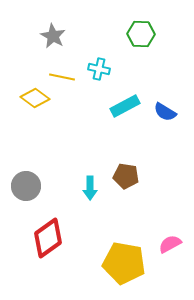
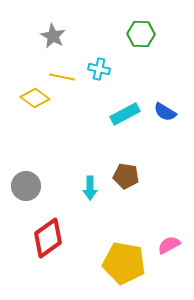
cyan rectangle: moved 8 px down
pink semicircle: moved 1 px left, 1 px down
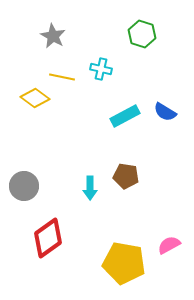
green hexagon: moved 1 px right; rotated 16 degrees clockwise
cyan cross: moved 2 px right
cyan rectangle: moved 2 px down
gray circle: moved 2 px left
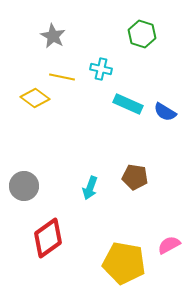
cyan rectangle: moved 3 px right, 12 px up; rotated 52 degrees clockwise
brown pentagon: moved 9 px right, 1 px down
cyan arrow: rotated 20 degrees clockwise
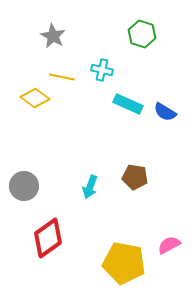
cyan cross: moved 1 px right, 1 px down
cyan arrow: moved 1 px up
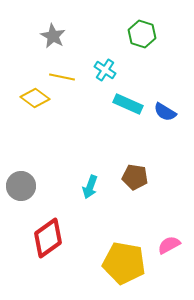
cyan cross: moved 3 px right; rotated 20 degrees clockwise
gray circle: moved 3 px left
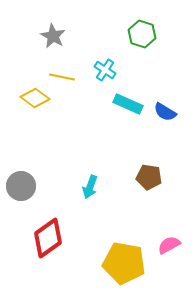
brown pentagon: moved 14 px right
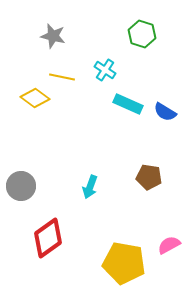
gray star: rotated 15 degrees counterclockwise
